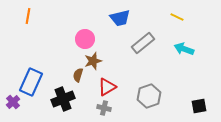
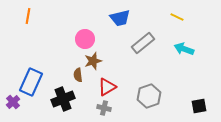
brown semicircle: rotated 24 degrees counterclockwise
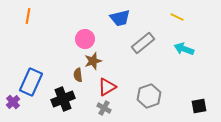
gray cross: rotated 16 degrees clockwise
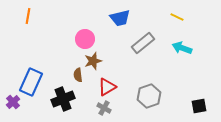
cyan arrow: moved 2 px left, 1 px up
